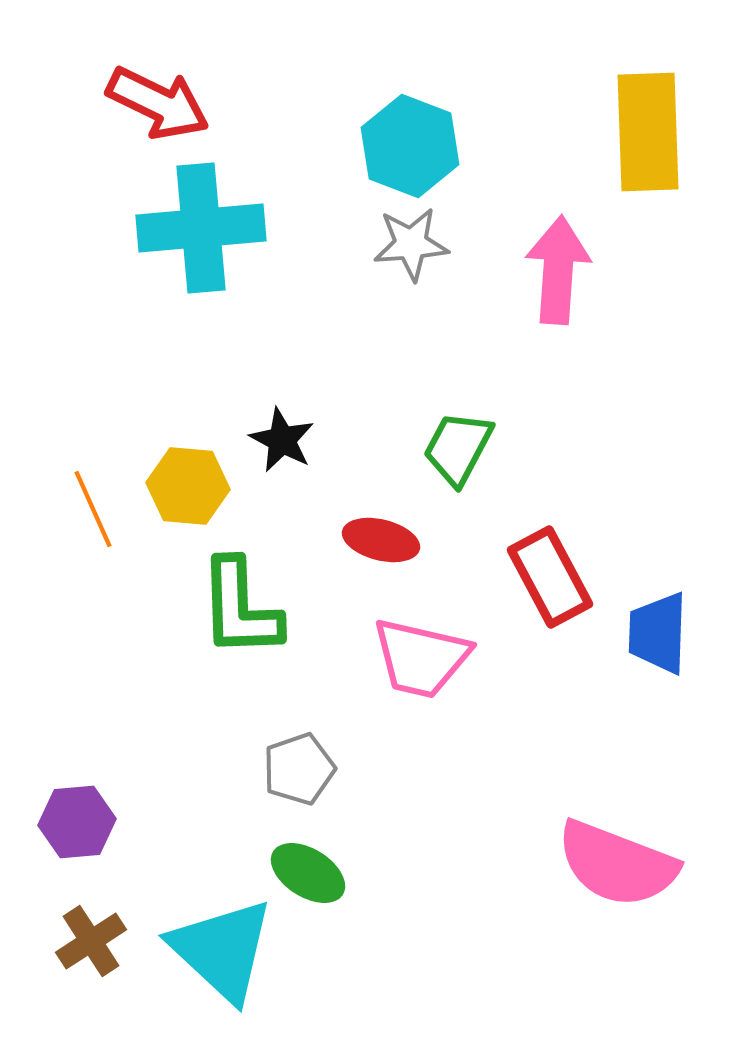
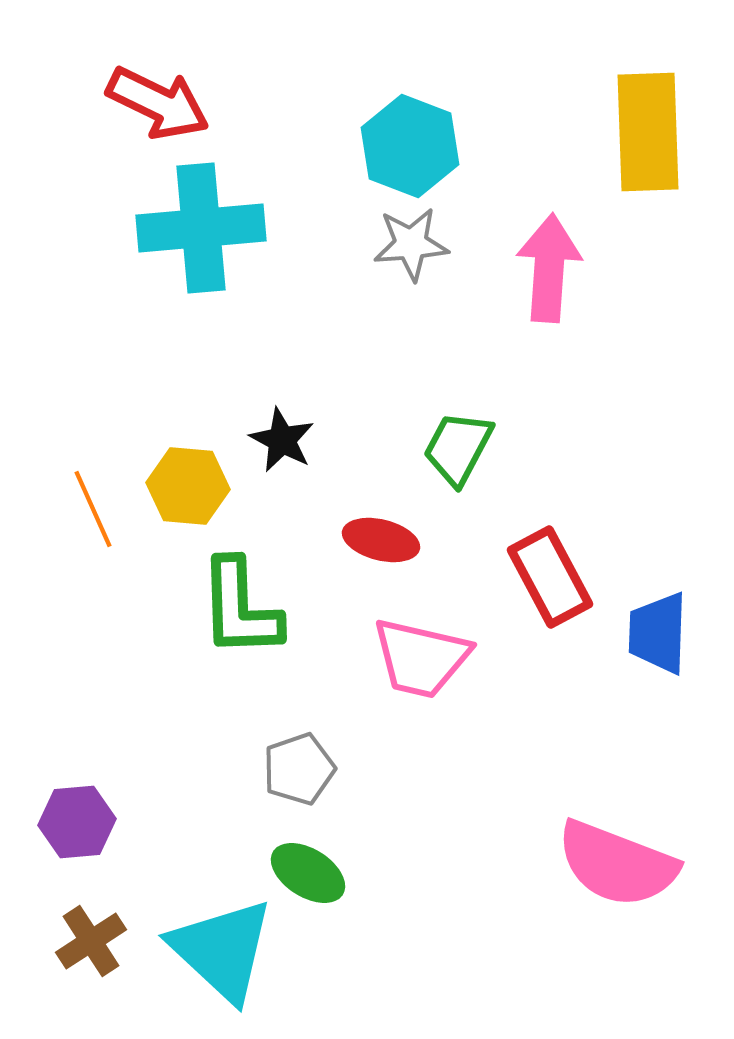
pink arrow: moved 9 px left, 2 px up
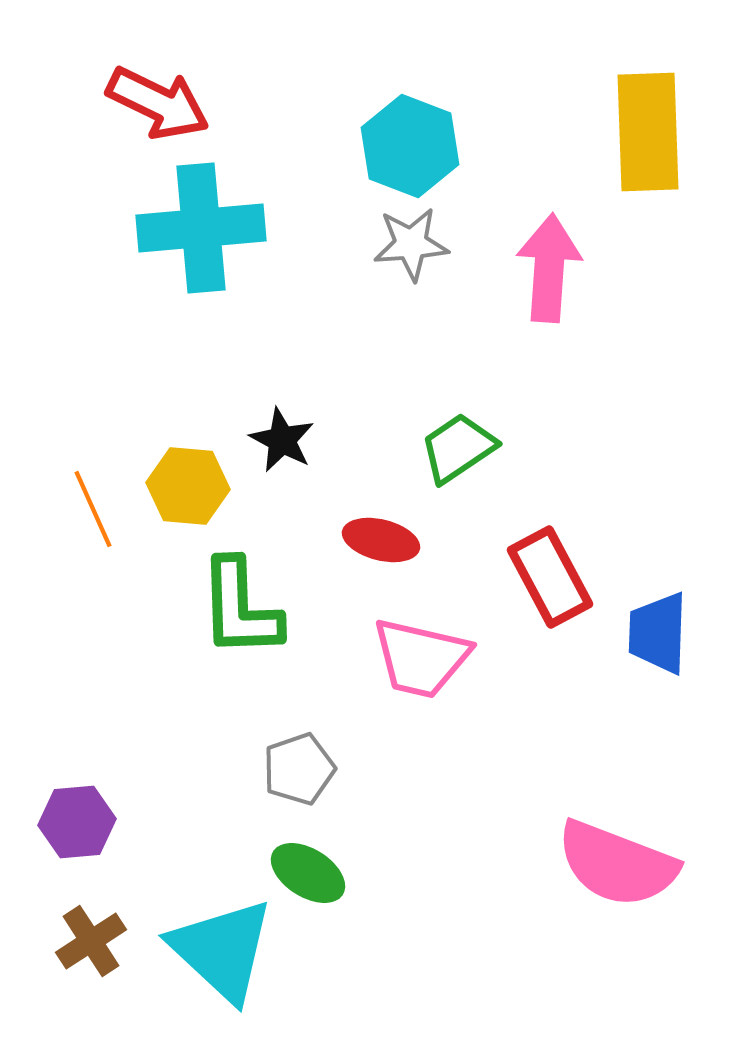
green trapezoid: rotated 28 degrees clockwise
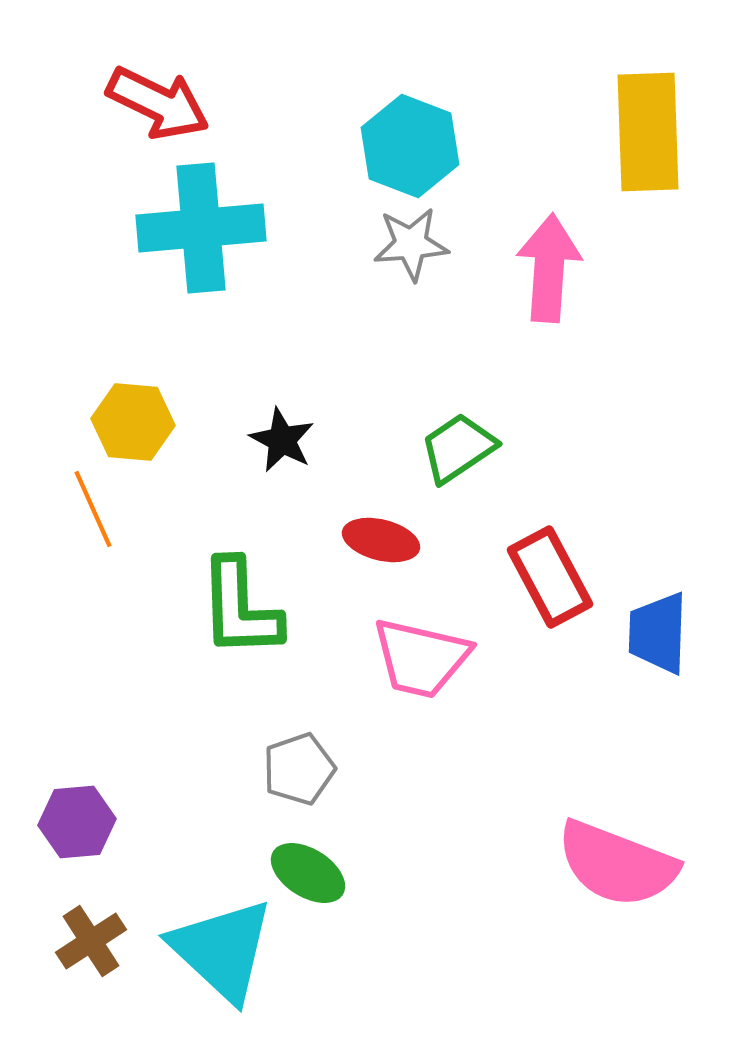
yellow hexagon: moved 55 px left, 64 px up
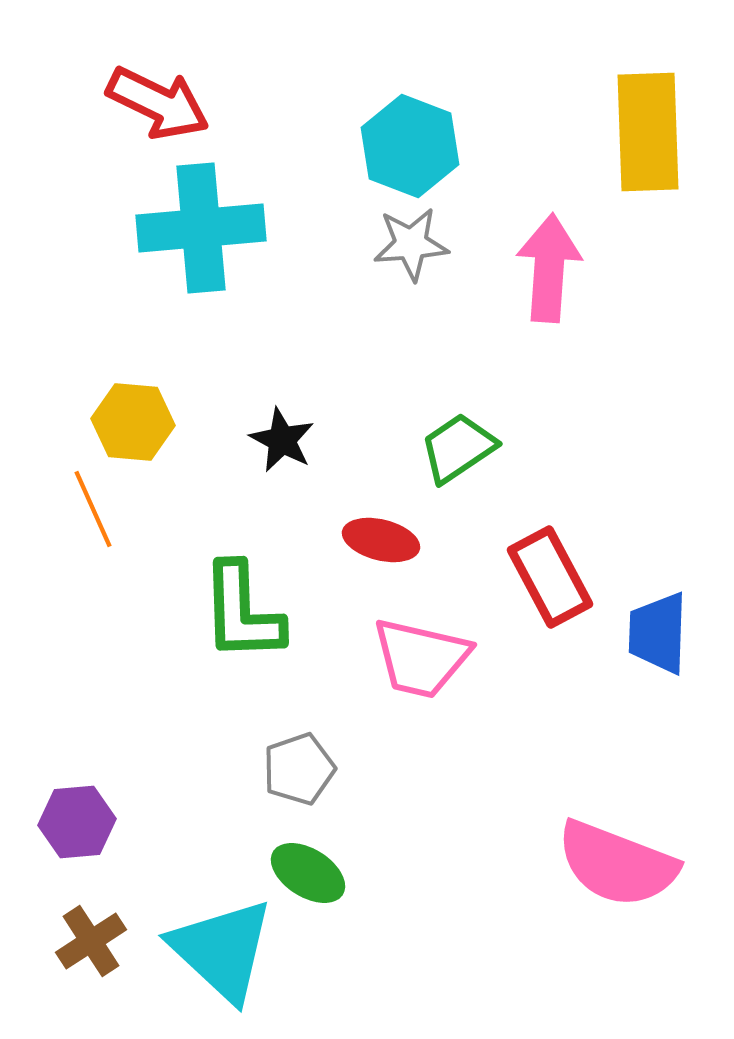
green L-shape: moved 2 px right, 4 px down
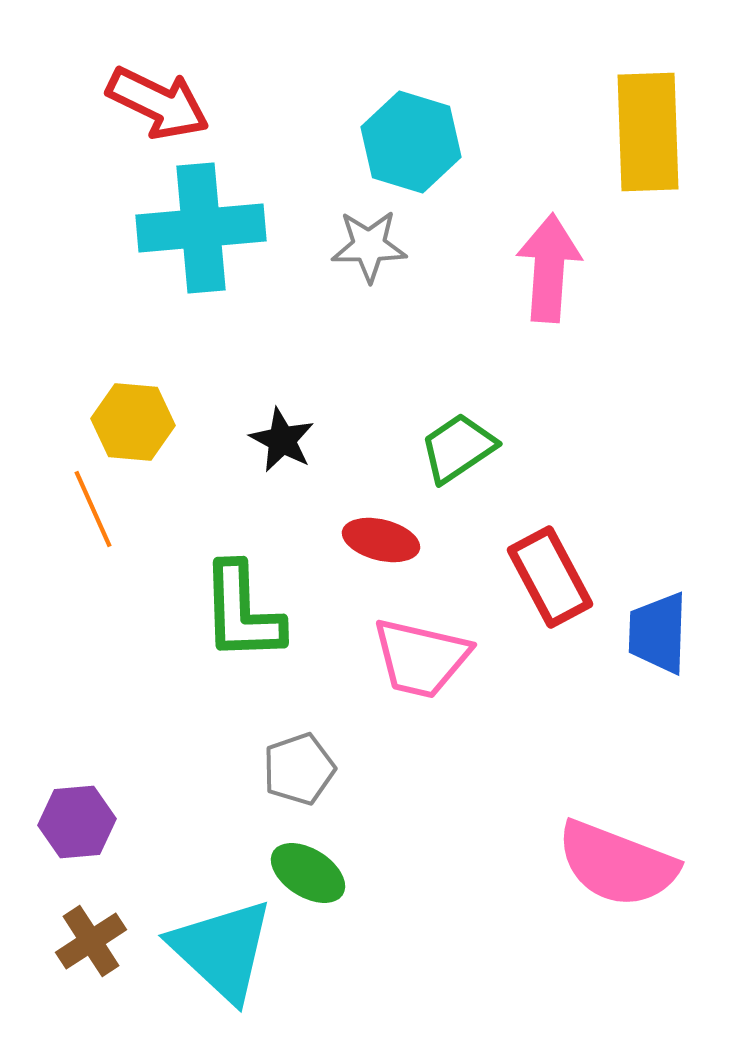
cyan hexagon: moved 1 px right, 4 px up; rotated 4 degrees counterclockwise
gray star: moved 42 px left, 2 px down; rotated 4 degrees clockwise
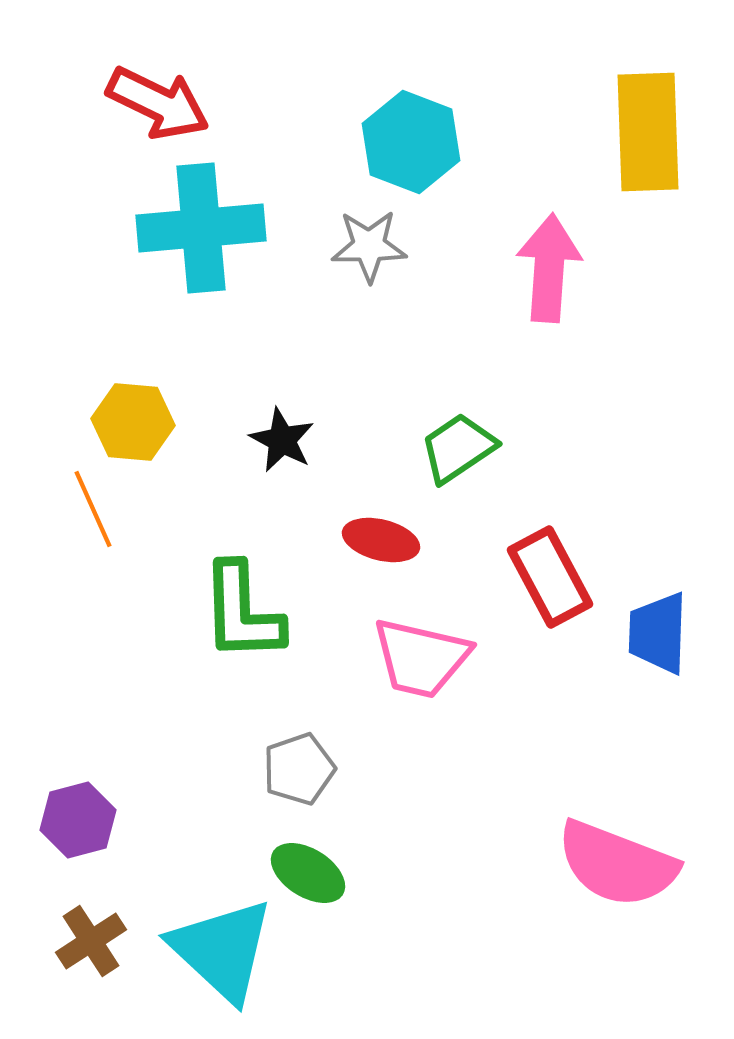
cyan hexagon: rotated 4 degrees clockwise
purple hexagon: moved 1 px right, 2 px up; rotated 10 degrees counterclockwise
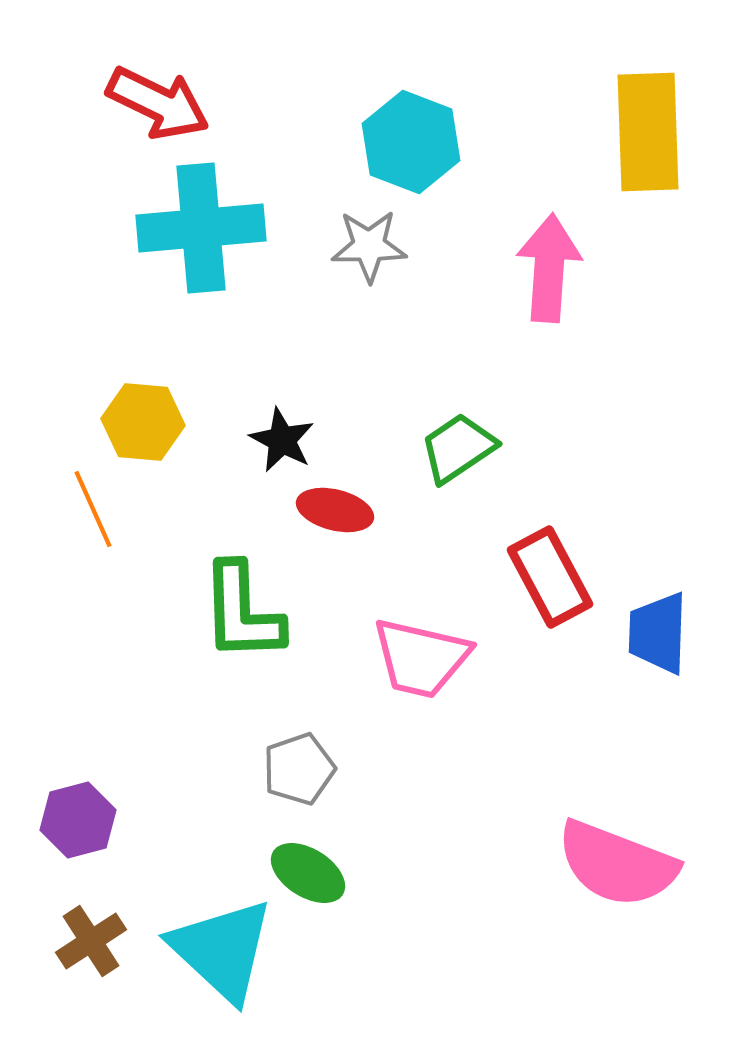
yellow hexagon: moved 10 px right
red ellipse: moved 46 px left, 30 px up
